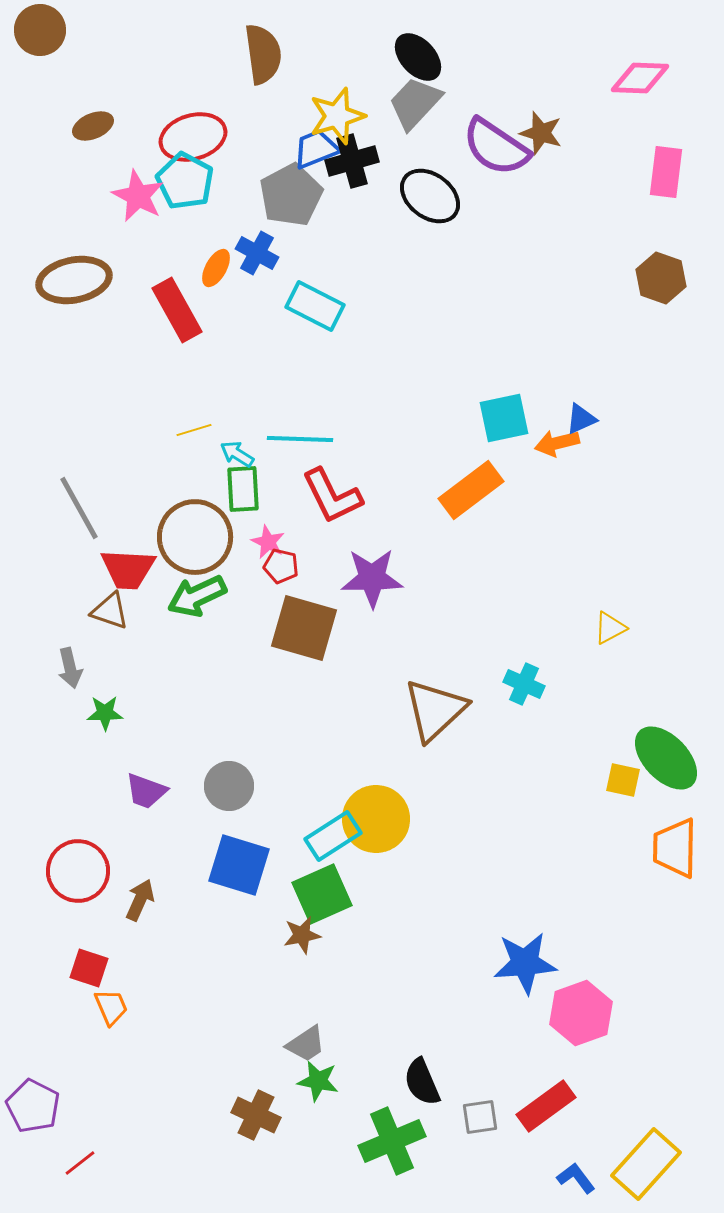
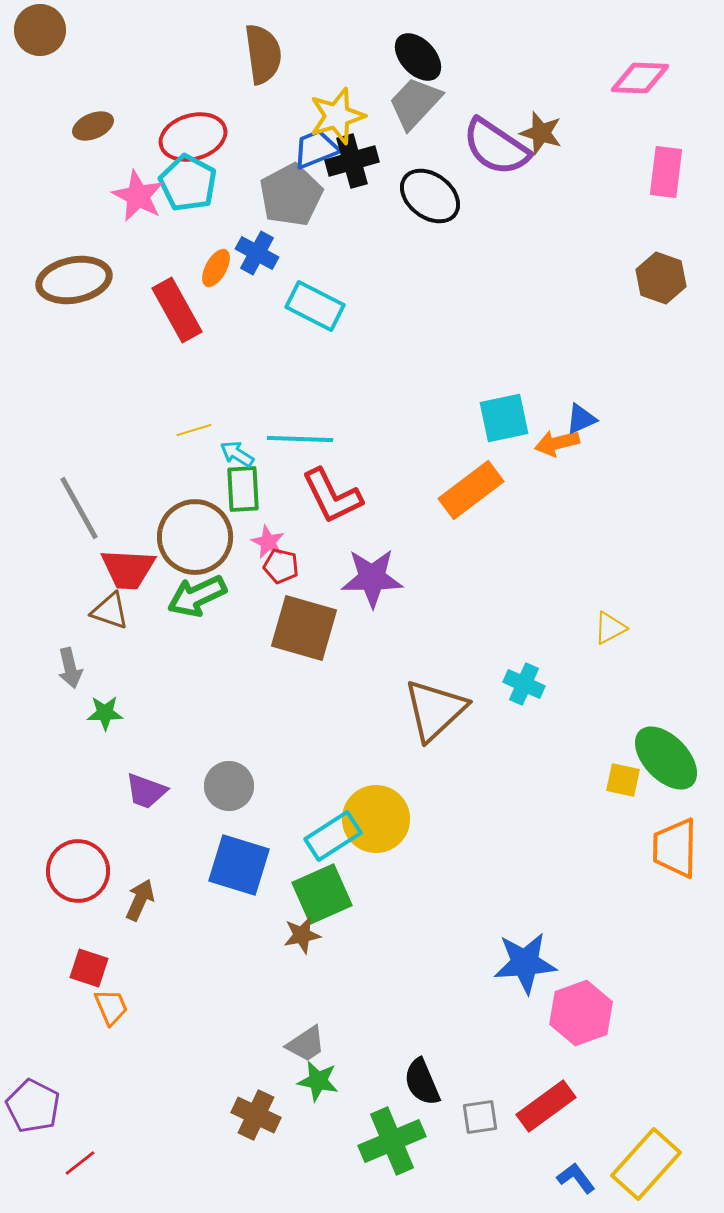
cyan pentagon at (185, 181): moved 3 px right, 2 px down
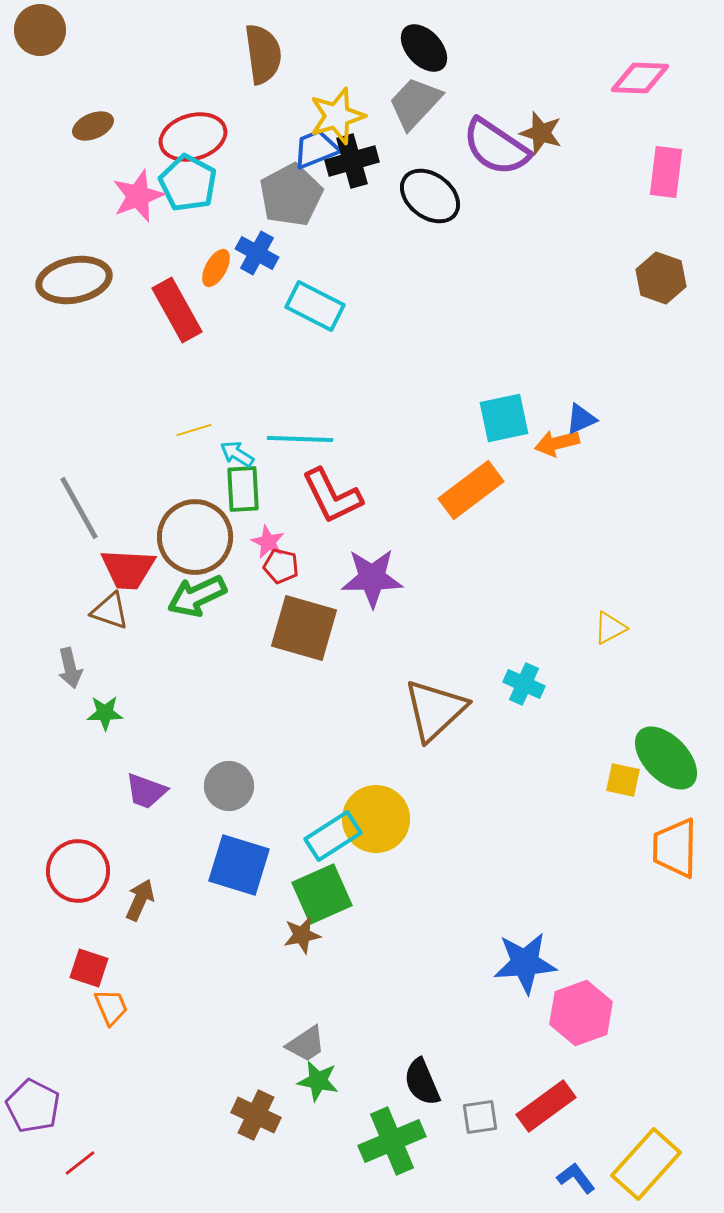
black ellipse at (418, 57): moved 6 px right, 9 px up
pink star at (138, 196): rotated 24 degrees clockwise
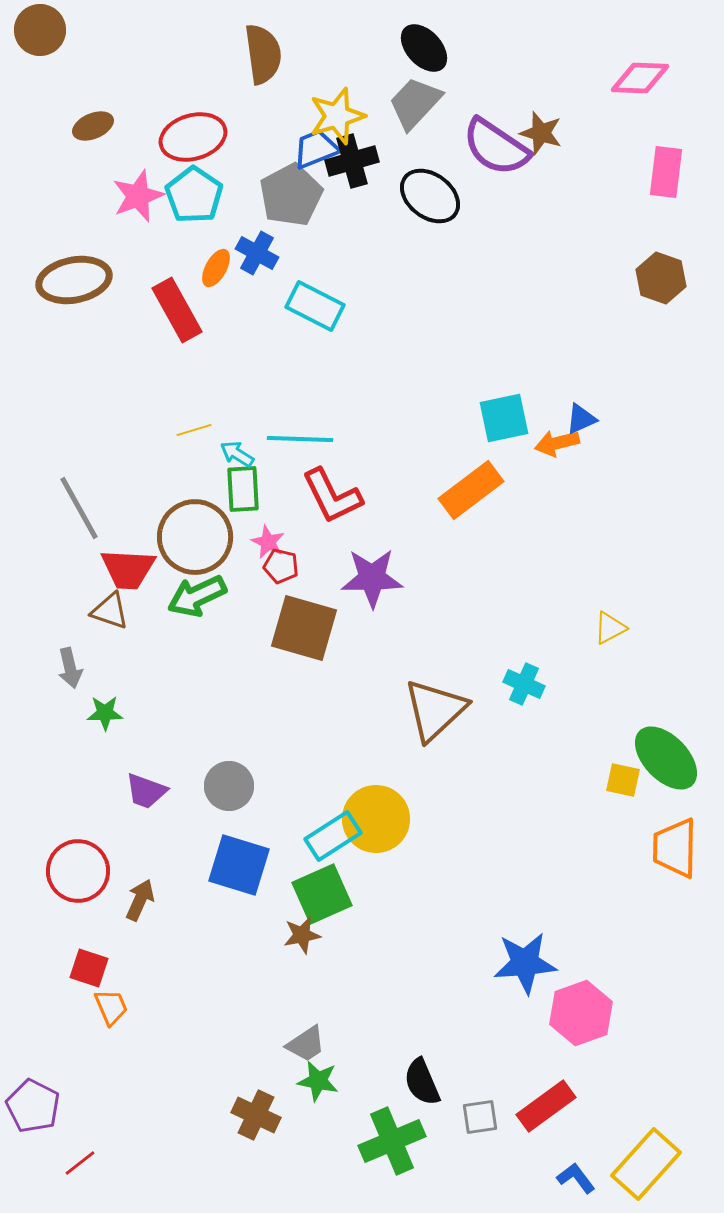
cyan pentagon at (188, 183): moved 6 px right, 12 px down; rotated 6 degrees clockwise
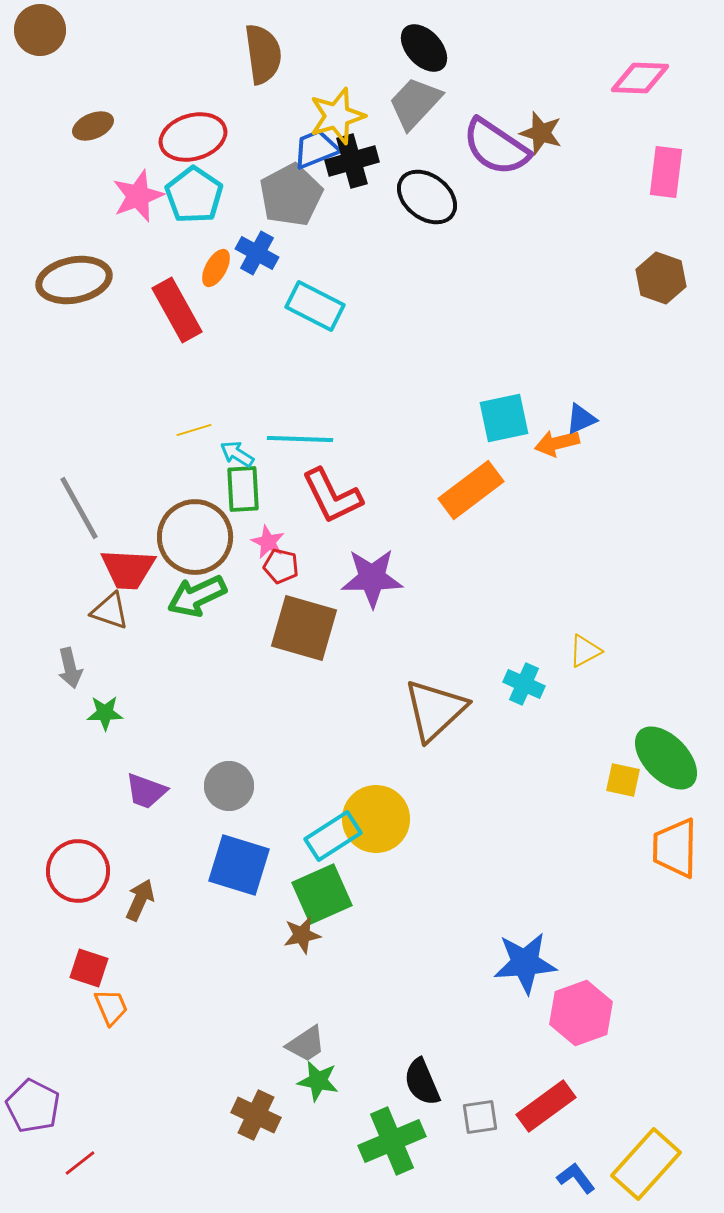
black ellipse at (430, 196): moved 3 px left, 1 px down
yellow triangle at (610, 628): moved 25 px left, 23 px down
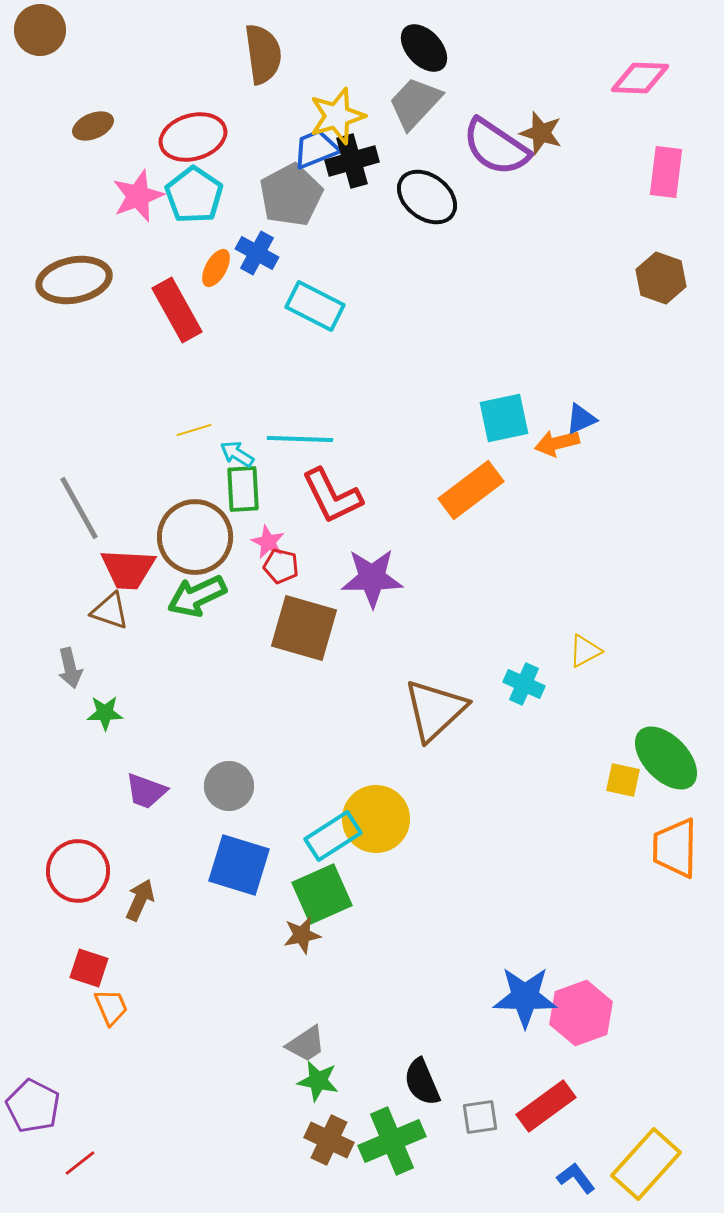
blue star at (525, 963): moved 34 px down; rotated 6 degrees clockwise
brown cross at (256, 1115): moved 73 px right, 25 px down
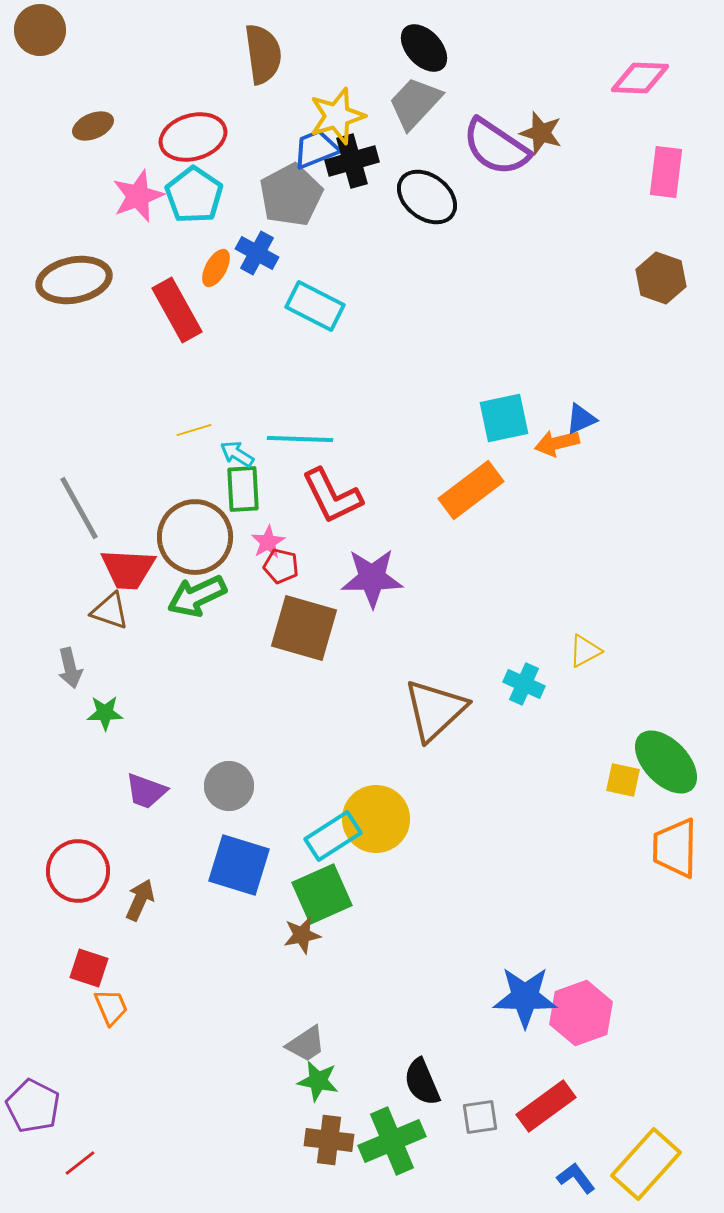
pink star at (268, 542): rotated 16 degrees clockwise
green ellipse at (666, 758): moved 4 px down
brown cross at (329, 1140): rotated 18 degrees counterclockwise
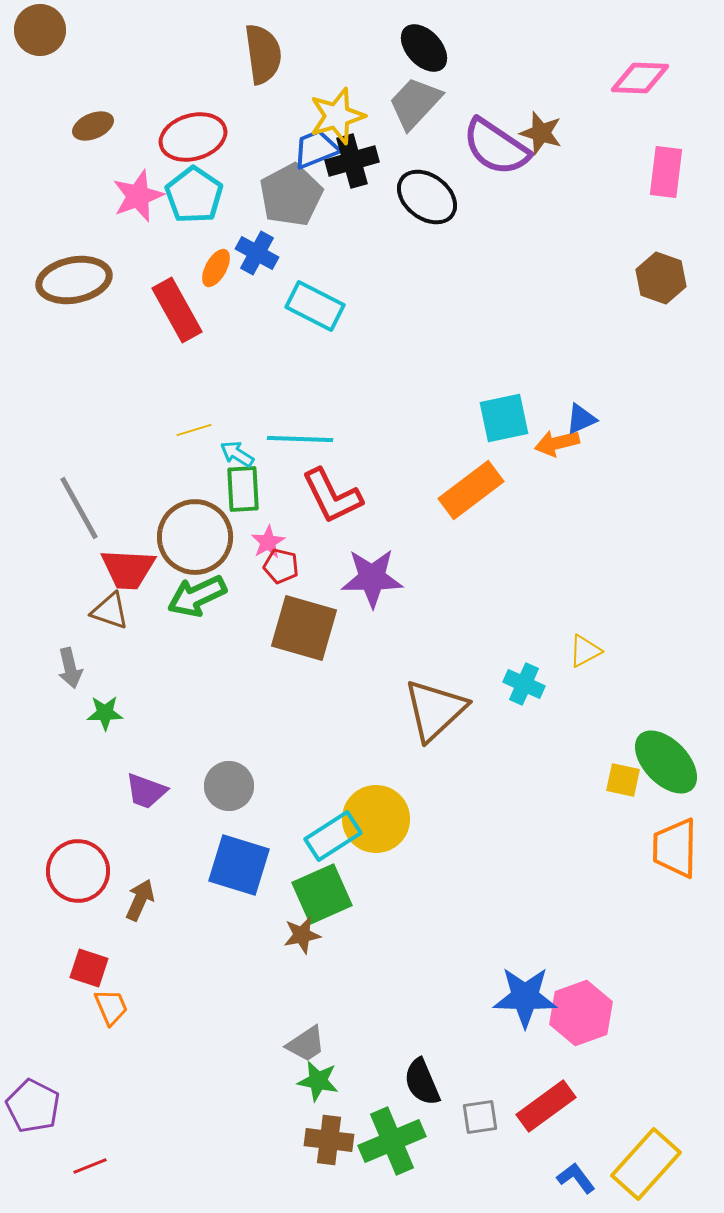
red line at (80, 1163): moved 10 px right, 3 px down; rotated 16 degrees clockwise
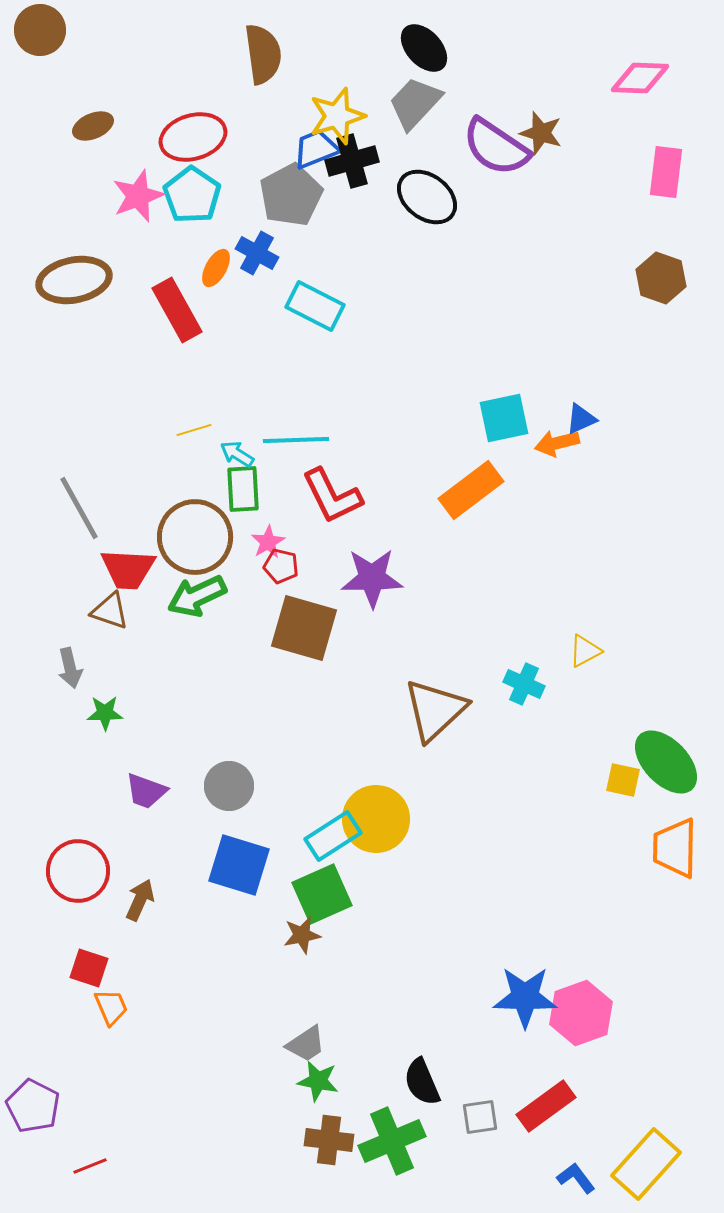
cyan pentagon at (194, 195): moved 2 px left
cyan line at (300, 439): moved 4 px left, 1 px down; rotated 4 degrees counterclockwise
